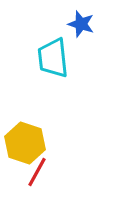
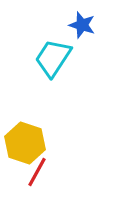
blue star: moved 1 px right, 1 px down
cyan trapezoid: rotated 39 degrees clockwise
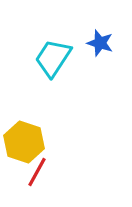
blue star: moved 18 px right, 18 px down
yellow hexagon: moved 1 px left, 1 px up
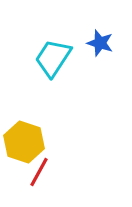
red line: moved 2 px right
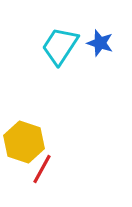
cyan trapezoid: moved 7 px right, 12 px up
red line: moved 3 px right, 3 px up
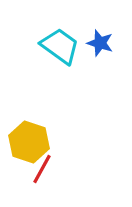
cyan trapezoid: rotated 93 degrees clockwise
yellow hexagon: moved 5 px right
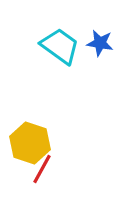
blue star: rotated 8 degrees counterclockwise
yellow hexagon: moved 1 px right, 1 px down
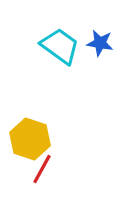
yellow hexagon: moved 4 px up
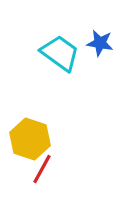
cyan trapezoid: moved 7 px down
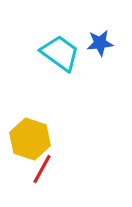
blue star: rotated 16 degrees counterclockwise
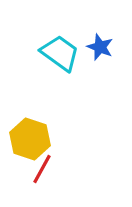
blue star: moved 4 px down; rotated 28 degrees clockwise
